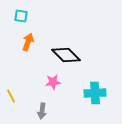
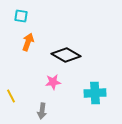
black diamond: rotated 16 degrees counterclockwise
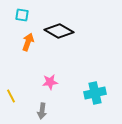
cyan square: moved 1 px right, 1 px up
black diamond: moved 7 px left, 24 px up
pink star: moved 3 px left
cyan cross: rotated 10 degrees counterclockwise
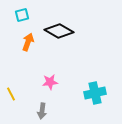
cyan square: rotated 24 degrees counterclockwise
yellow line: moved 2 px up
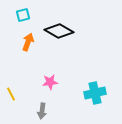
cyan square: moved 1 px right
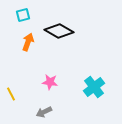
pink star: rotated 14 degrees clockwise
cyan cross: moved 1 px left, 6 px up; rotated 25 degrees counterclockwise
gray arrow: moved 2 px right, 1 px down; rotated 56 degrees clockwise
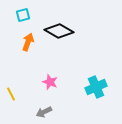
pink star: rotated 14 degrees clockwise
cyan cross: moved 2 px right; rotated 15 degrees clockwise
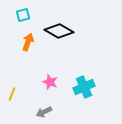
cyan cross: moved 12 px left
yellow line: moved 1 px right; rotated 48 degrees clockwise
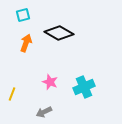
black diamond: moved 2 px down
orange arrow: moved 2 px left, 1 px down
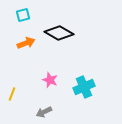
orange arrow: rotated 48 degrees clockwise
pink star: moved 2 px up
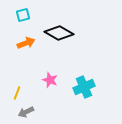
yellow line: moved 5 px right, 1 px up
gray arrow: moved 18 px left
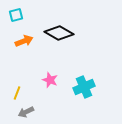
cyan square: moved 7 px left
orange arrow: moved 2 px left, 2 px up
